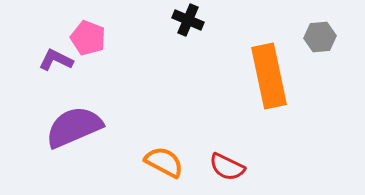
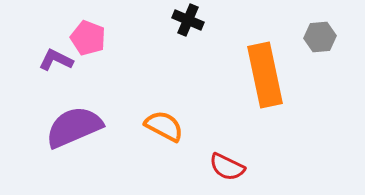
orange rectangle: moved 4 px left, 1 px up
orange semicircle: moved 36 px up
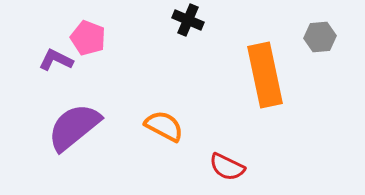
purple semicircle: rotated 16 degrees counterclockwise
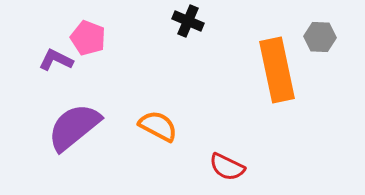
black cross: moved 1 px down
gray hexagon: rotated 8 degrees clockwise
orange rectangle: moved 12 px right, 5 px up
orange semicircle: moved 6 px left
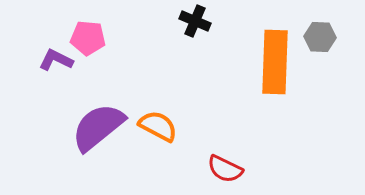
black cross: moved 7 px right
pink pentagon: rotated 16 degrees counterclockwise
orange rectangle: moved 2 px left, 8 px up; rotated 14 degrees clockwise
purple semicircle: moved 24 px right
red semicircle: moved 2 px left, 2 px down
